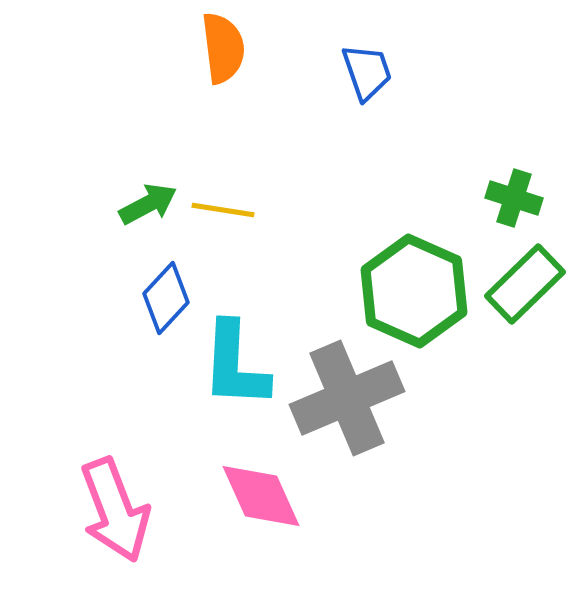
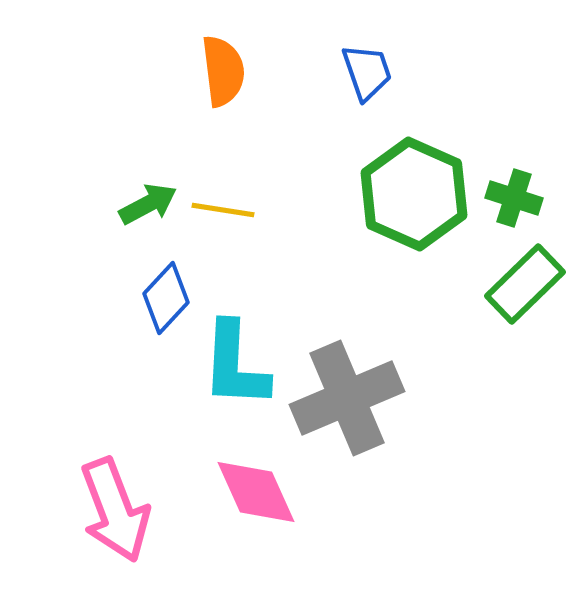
orange semicircle: moved 23 px down
green hexagon: moved 97 px up
pink diamond: moved 5 px left, 4 px up
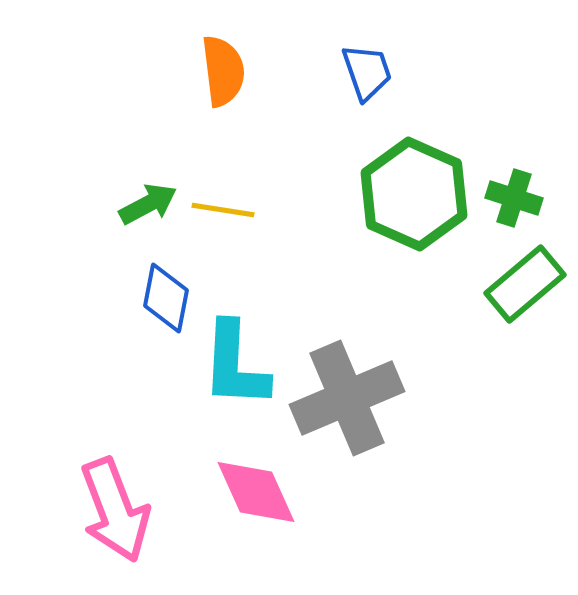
green rectangle: rotated 4 degrees clockwise
blue diamond: rotated 32 degrees counterclockwise
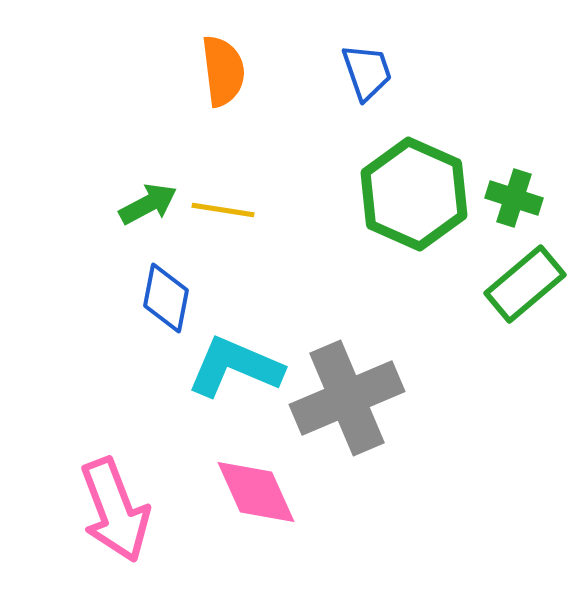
cyan L-shape: moved 2 px down; rotated 110 degrees clockwise
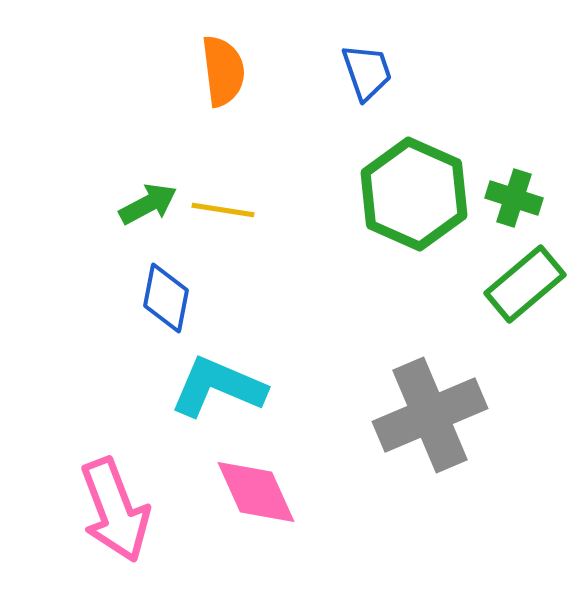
cyan L-shape: moved 17 px left, 20 px down
gray cross: moved 83 px right, 17 px down
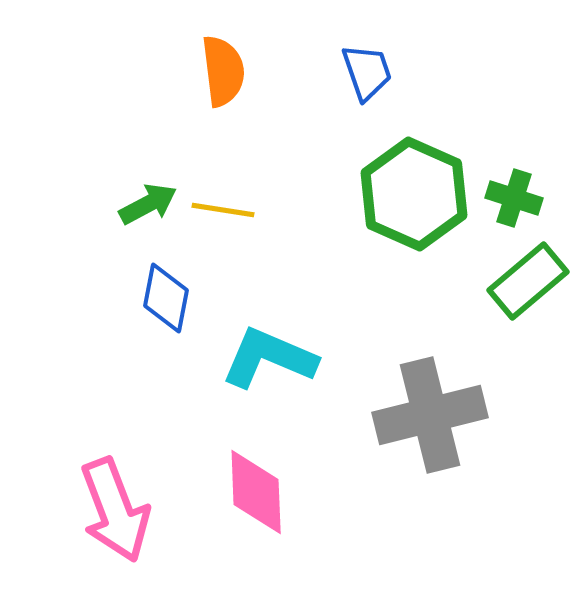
green rectangle: moved 3 px right, 3 px up
cyan L-shape: moved 51 px right, 29 px up
gray cross: rotated 9 degrees clockwise
pink diamond: rotated 22 degrees clockwise
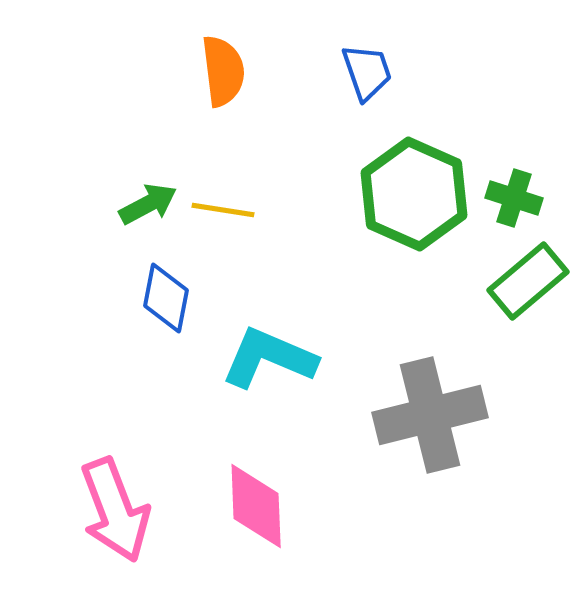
pink diamond: moved 14 px down
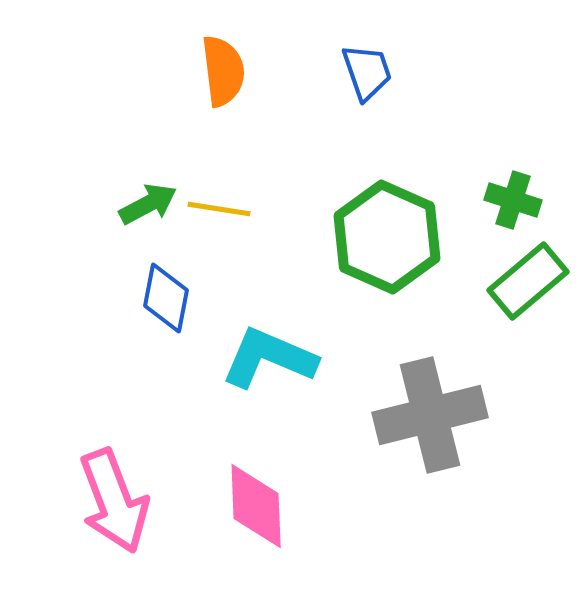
green hexagon: moved 27 px left, 43 px down
green cross: moved 1 px left, 2 px down
yellow line: moved 4 px left, 1 px up
pink arrow: moved 1 px left, 9 px up
